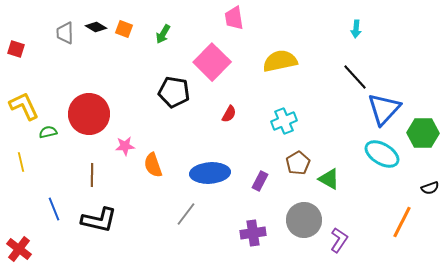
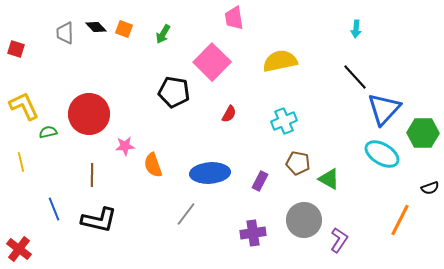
black diamond: rotated 15 degrees clockwise
brown pentagon: rotated 30 degrees counterclockwise
orange line: moved 2 px left, 2 px up
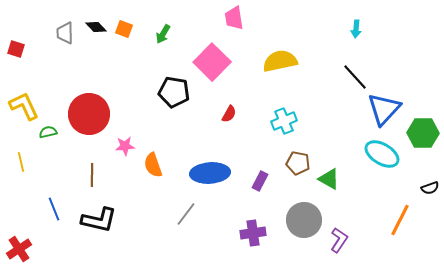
red cross: rotated 20 degrees clockwise
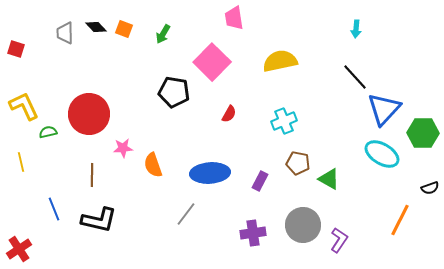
pink star: moved 2 px left, 2 px down
gray circle: moved 1 px left, 5 px down
